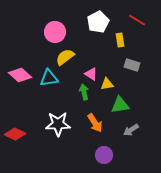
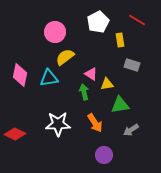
pink diamond: rotated 60 degrees clockwise
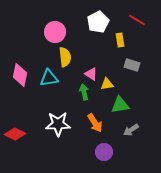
yellow semicircle: rotated 120 degrees clockwise
purple circle: moved 3 px up
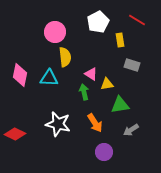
cyan triangle: rotated 12 degrees clockwise
white star: rotated 15 degrees clockwise
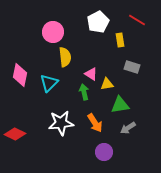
pink circle: moved 2 px left
gray rectangle: moved 2 px down
cyan triangle: moved 5 px down; rotated 48 degrees counterclockwise
white star: moved 3 px right, 1 px up; rotated 20 degrees counterclockwise
gray arrow: moved 3 px left, 2 px up
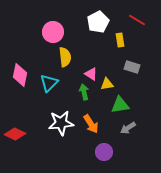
orange arrow: moved 4 px left, 1 px down
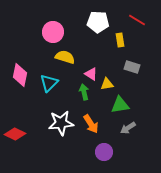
white pentagon: rotated 30 degrees clockwise
yellow semicircle: rotated 66 degrees counterclockwise
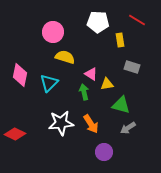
green triangle: moved 1 px right; rotated 24 degrees clockwise
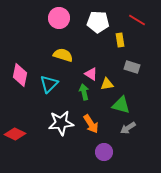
pink circle: moved 6 px right, 14 px up
yellow semicircle: moved 2 px left, 2 px up
cyan triangle: moved 1 px down
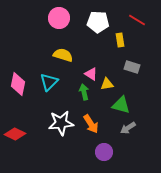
pink diamond: moved 2 px left, 9 px down
cyan triangle: moved 2 px up
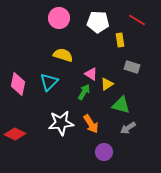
yellow triangle: rotated 24 degrees counterclockwise
green arrow: rotated 42 degrees clockwise
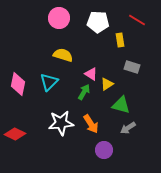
purple circle: moved 2 px up
